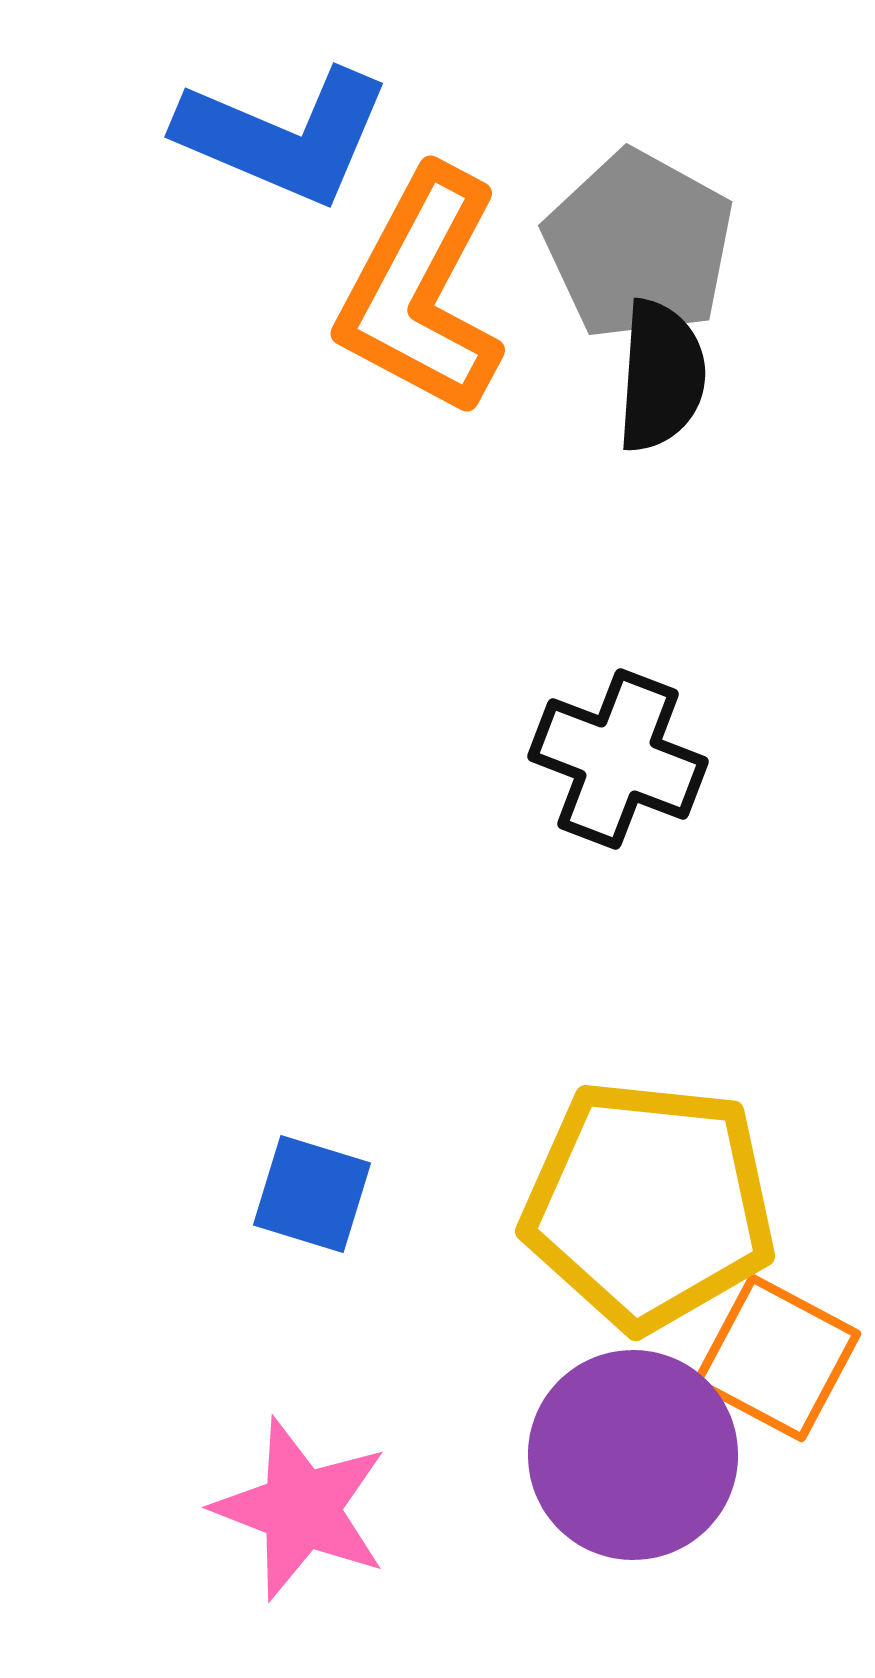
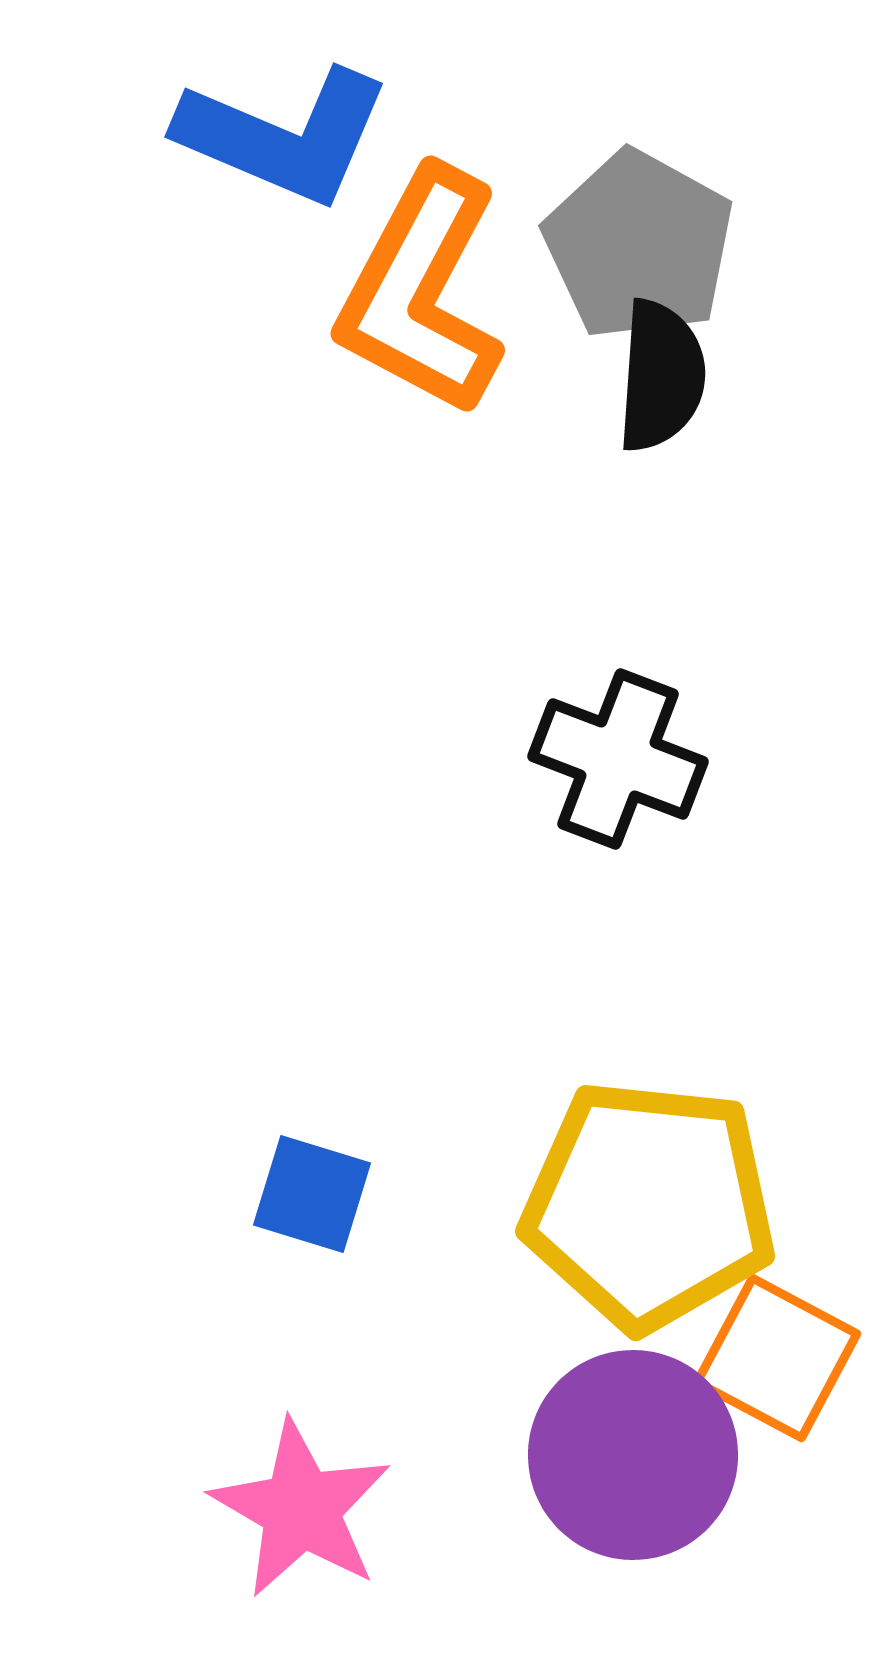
pink star: rotated 9 degrees clockwise
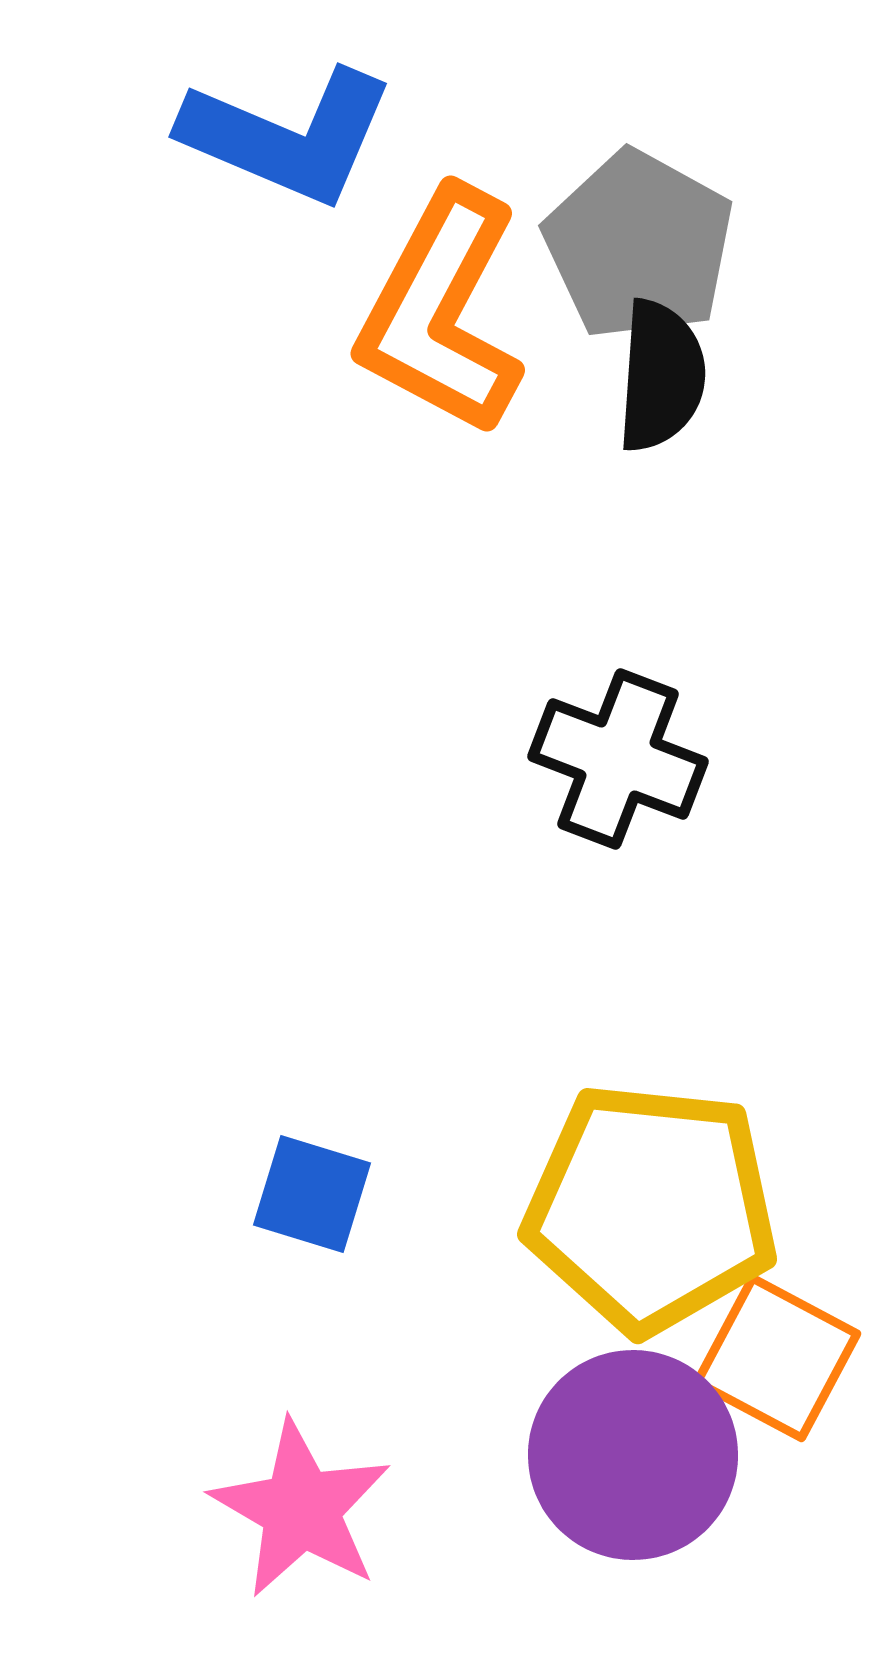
blue L-shape: moved 4 px right
orange L-shape: moved 20 px right, 20 px down
yellow pentagon: moved 2 px right, 3 px down
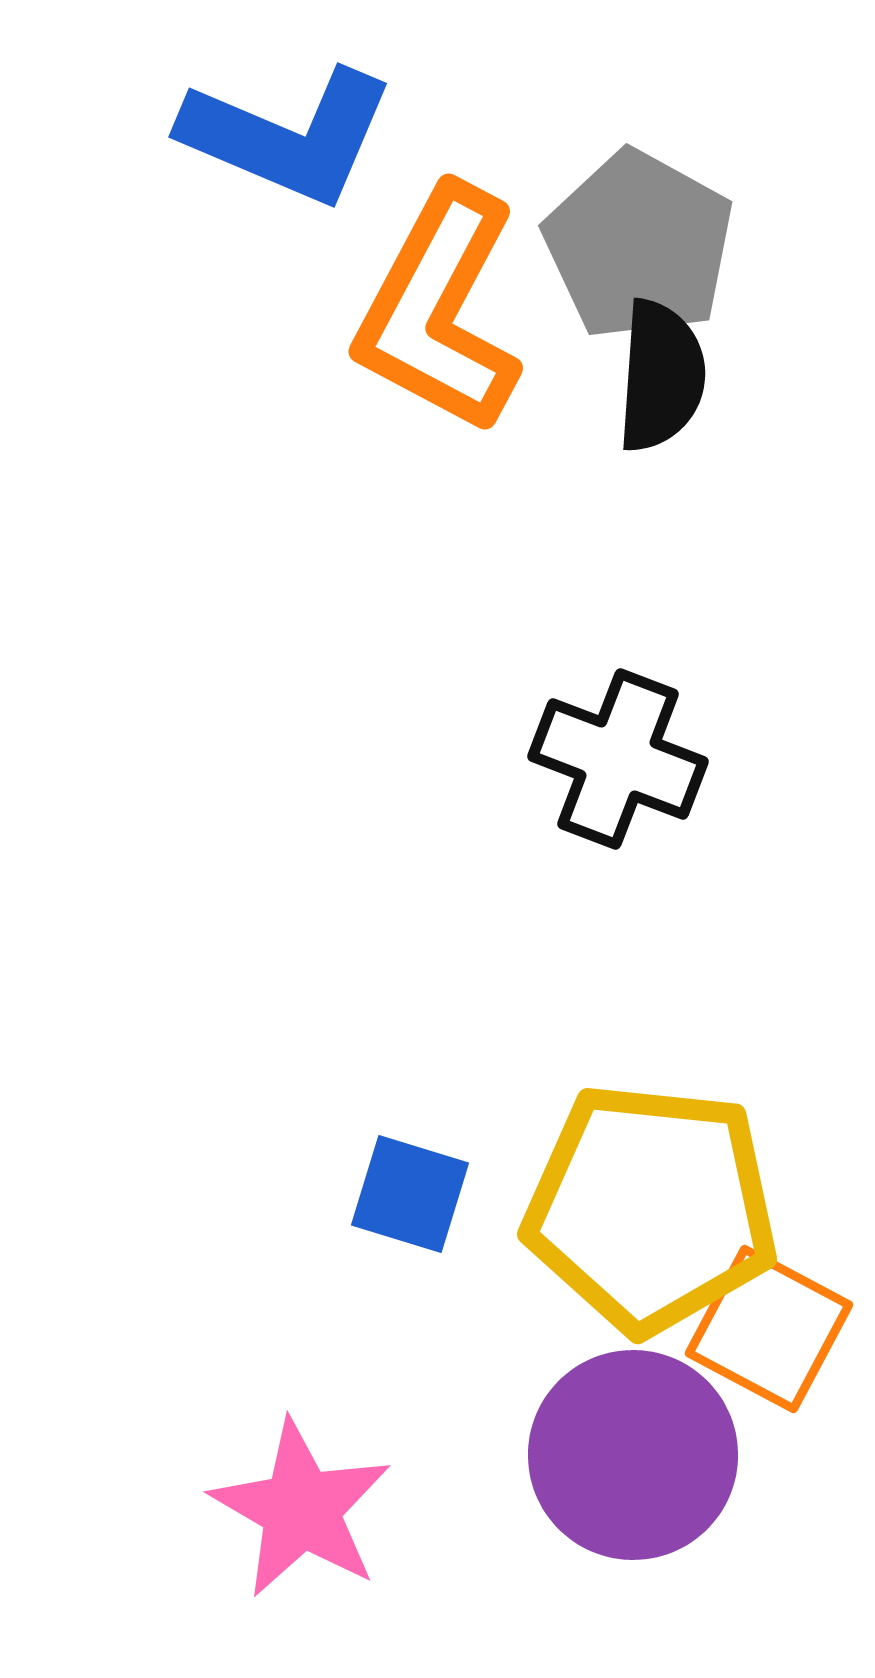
orange L-shape: moved 2 px left, 2 px up
blue square: moved 98 px right
orange square: moved 8 px left, 29 px up
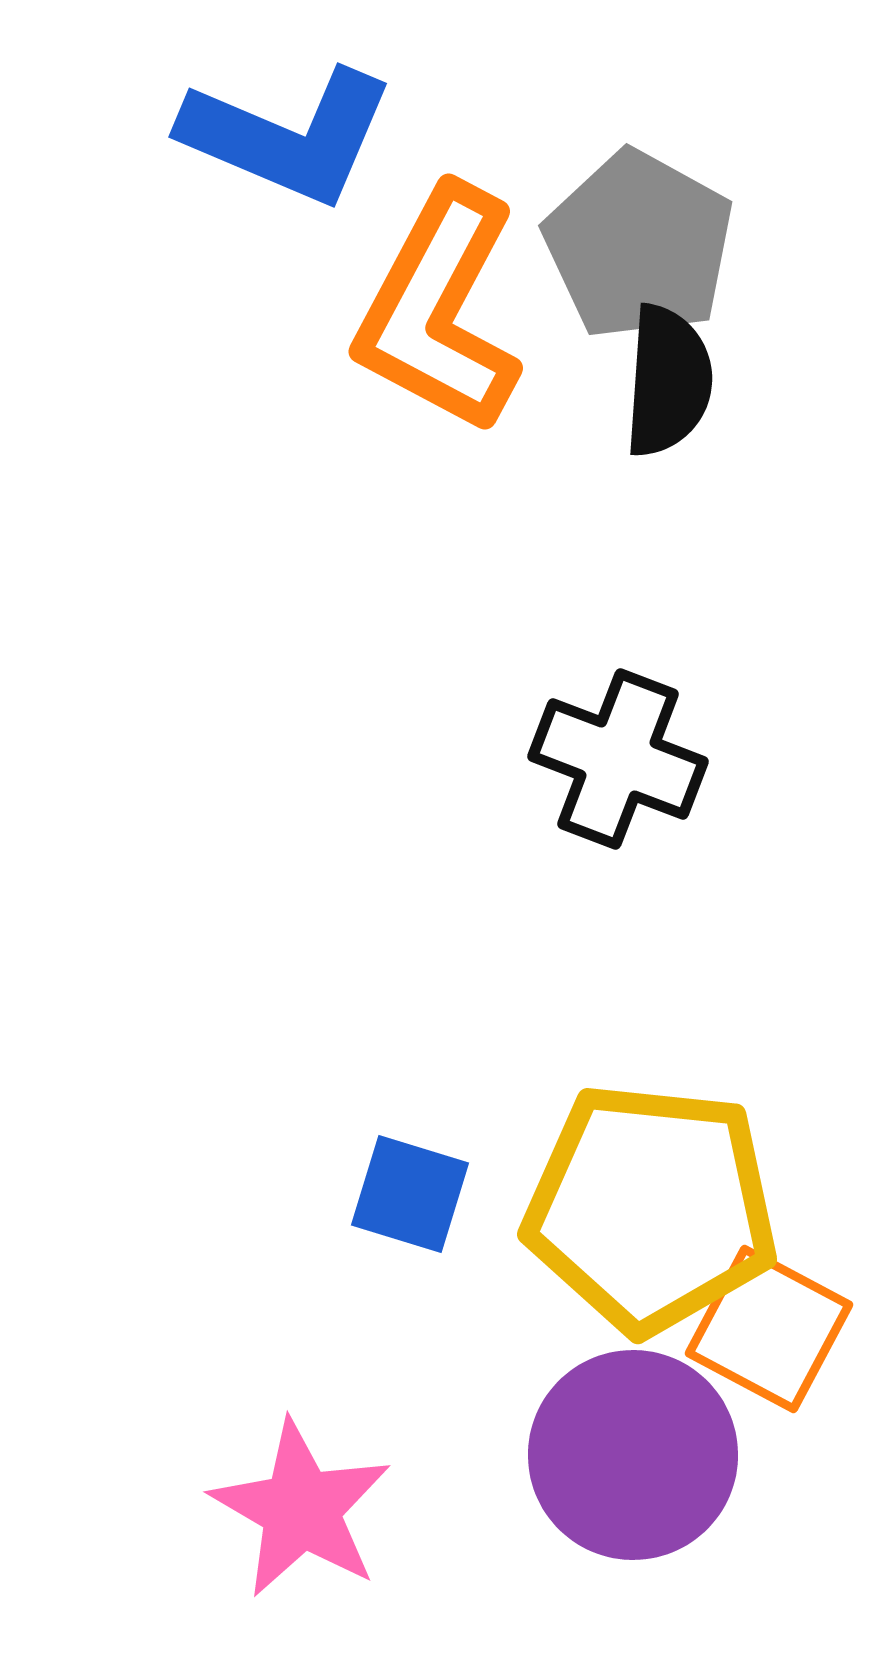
black semicircle: moved 7 px right, 5 px down
